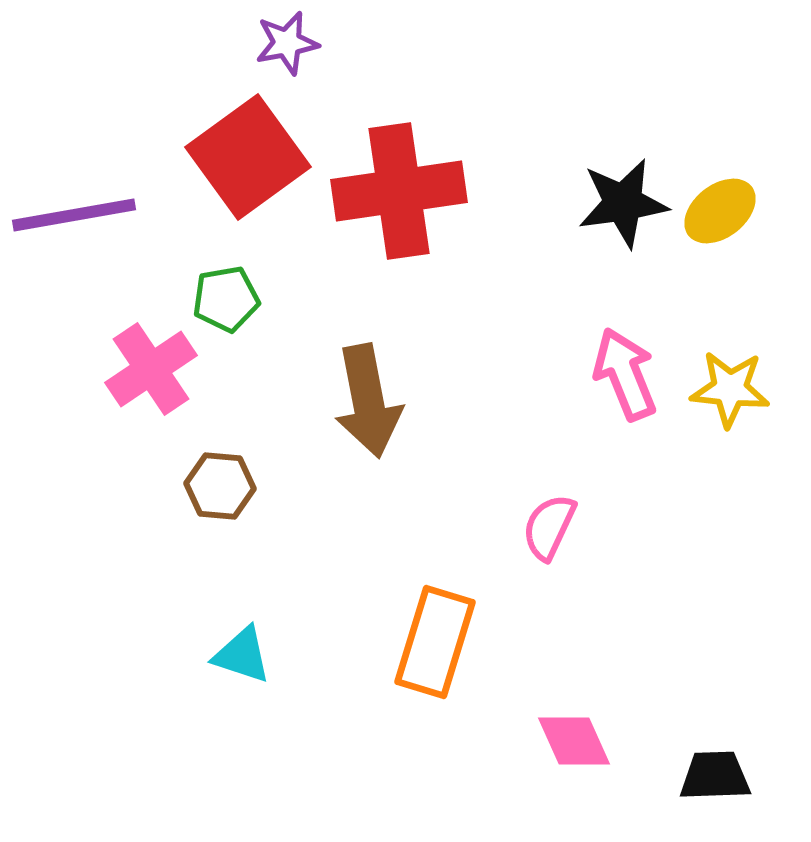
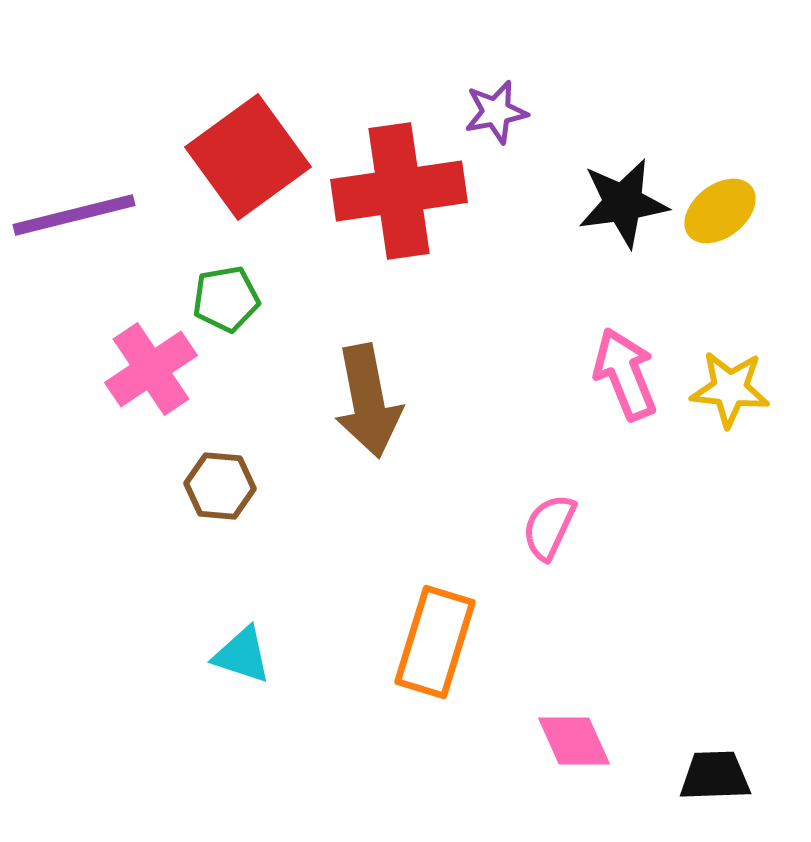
purple star: moved 209 px right, 69 px down
purple line: rotated 4 degrees counterclockwise
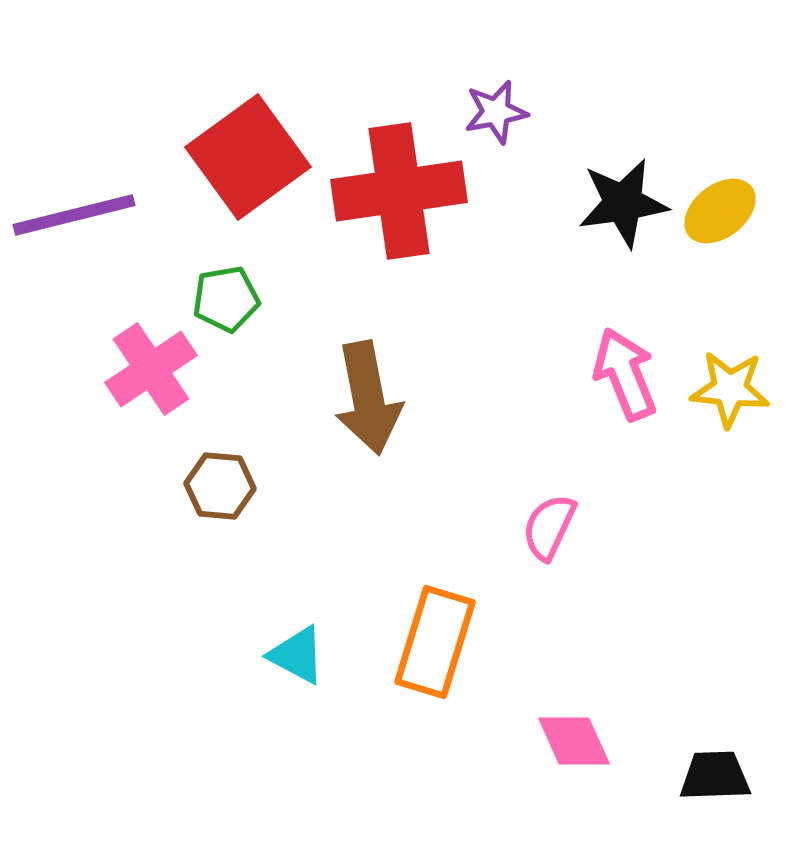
brown arrow: moved 3 px up
cyan triangle: moved 55 px right; rotated 10 degrees clockwise
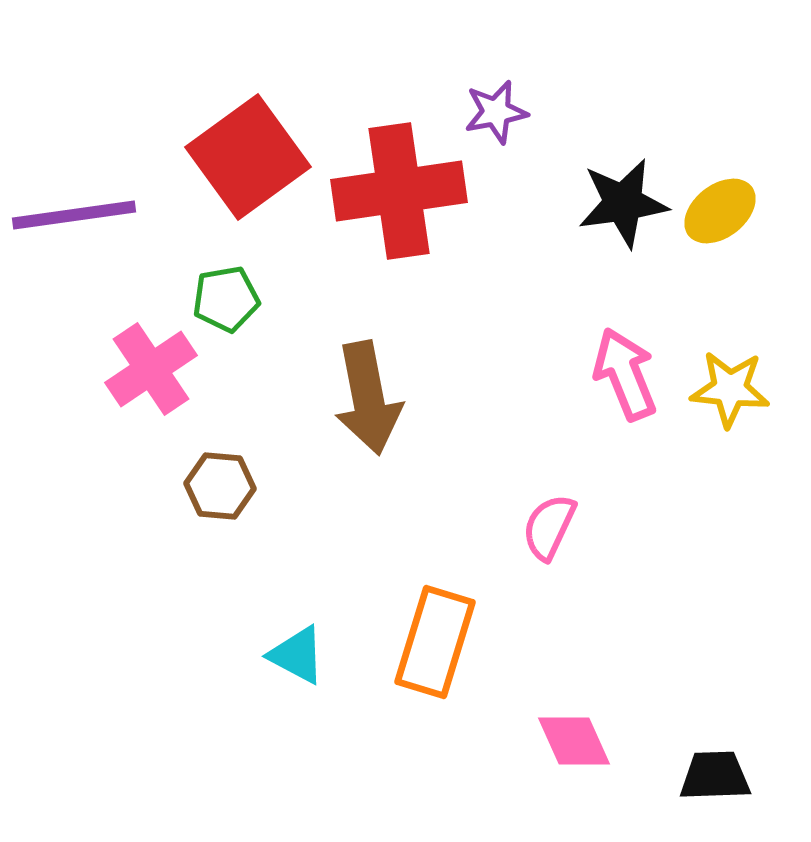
purple line: rotated 6 degrees clockwise
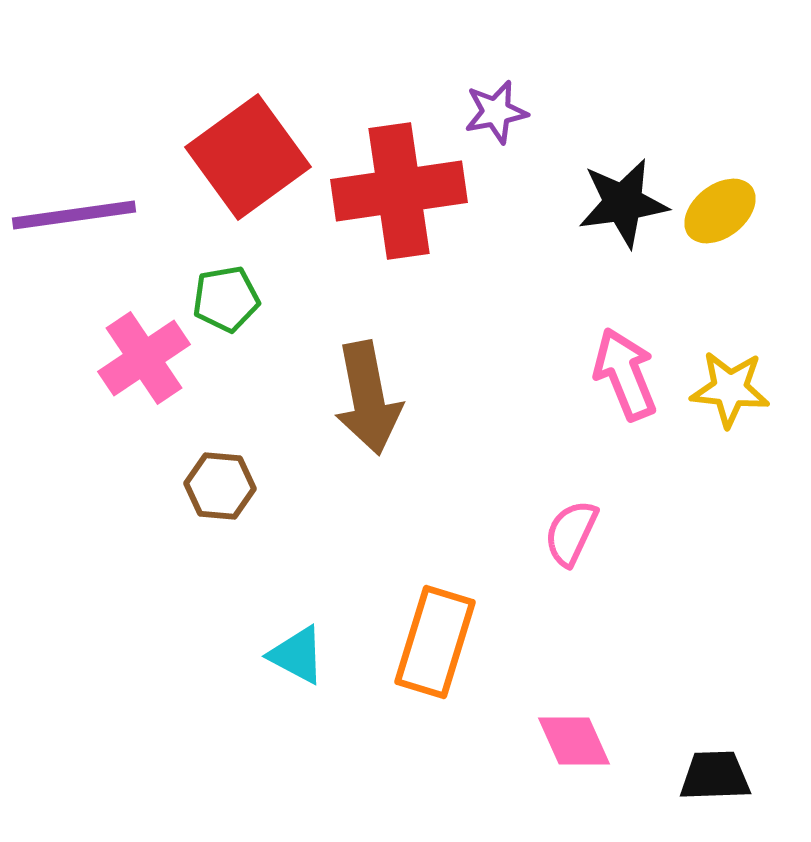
pink cross: moved 7 px left, 11 px up
pink semicircle: moved 22 px right, 6 px down
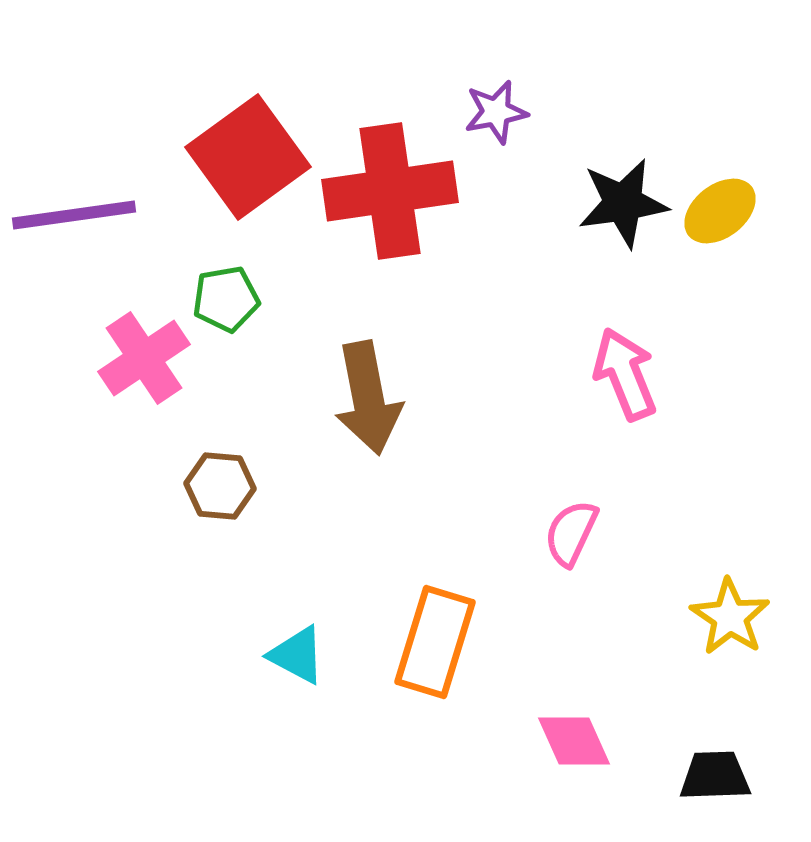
red cross: moved 9 px left
yellow star: moved 228 px down; rotated 28 degrees clockwise
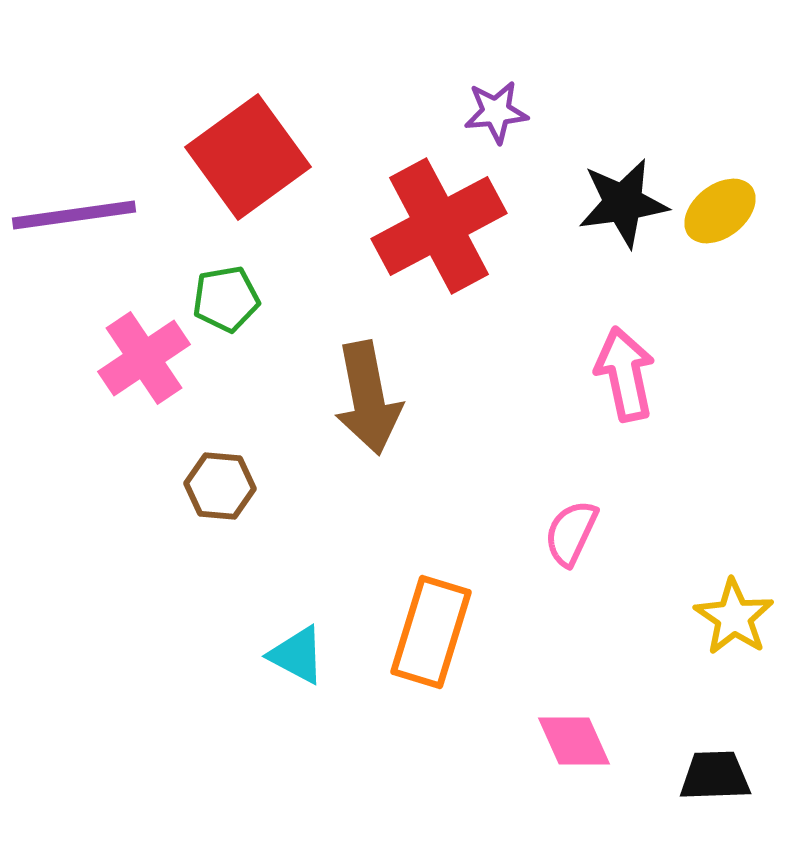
purple star: rotated 6 degrees clockwise
red cross: moved 49 px right, 35 px down; rotated 20 degrees counterclockwise
pink arrow: rotated 10 degrees clockwise
yellow star: moved 4 px right
orange rectangle: moved 4 px left, 10 px up
